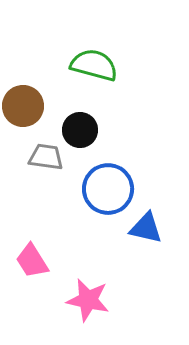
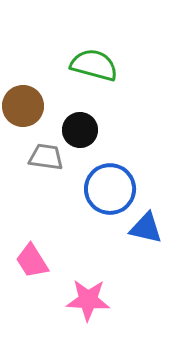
blue circle: moved 2 px right
pink star: rotated 9 degrees counterclockwise
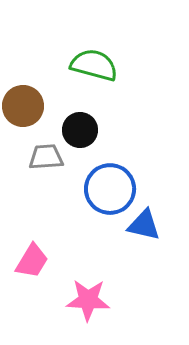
gray trapezoid: rotated 12 degrees counterclockwise
blue triangle: moved 2 px left, 3 px up
pink trapezoid: rotated 117 degrees counterclockwise
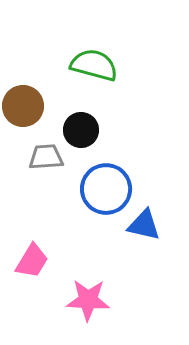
black circle: moved 1 px right
blue circle: moved 4 px left
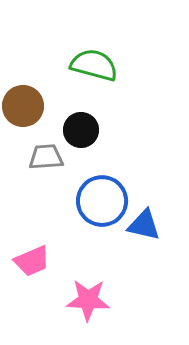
blue circle: moved 4 px left, 12 px down
pink trapezoid: rotated 36 degrees clockwise
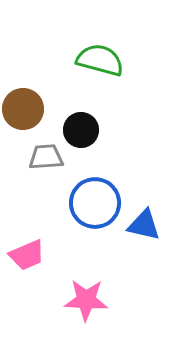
green semicircle: moved 6 px right, 5 px up
brown circle: moved 3 px down
blue circle: moved 7 px left, 2 px down
pink trapezoid: moved 5 px left, 6 px up
pink star: moved 2 px left
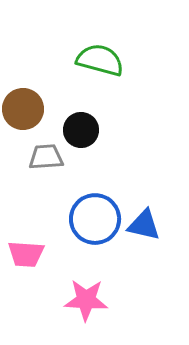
blue circle: moved 16 px down
pink trapezoid: moved 1 px left, 1 px up; rotated 27 degrees clockwise
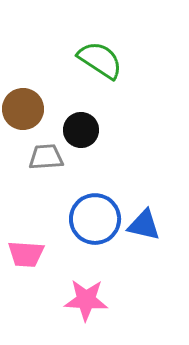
green semicircle: rotated 18 degrees clockwise
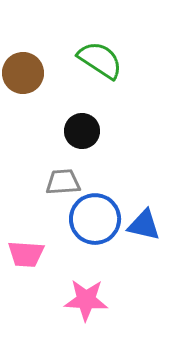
brown circle: moved 36 px up
black circle: moved 1 px right, 1 px down
gray trapezoid: moved 17 px right, 25 px down
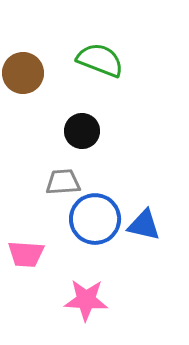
green semicircle: rotated 12 degrees counterclockwise
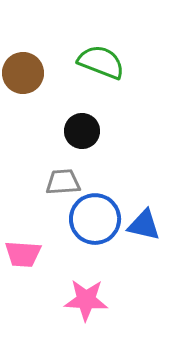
green semicircle: moved 1 px right, 2 px down
pink trapezoid: moved 3 px left
